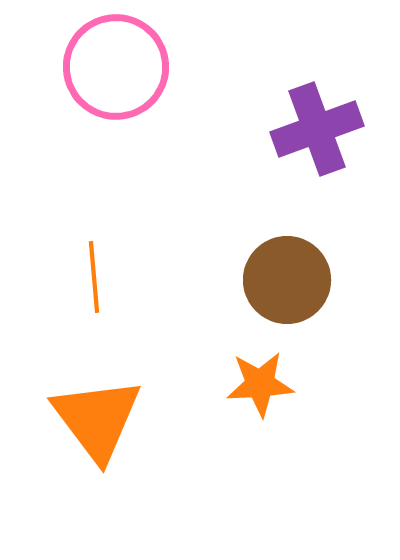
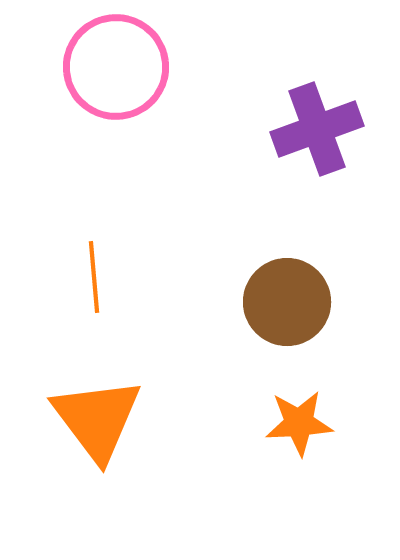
brown circle: moved 22 px down
orange star: moved 39 px right, 39 px down
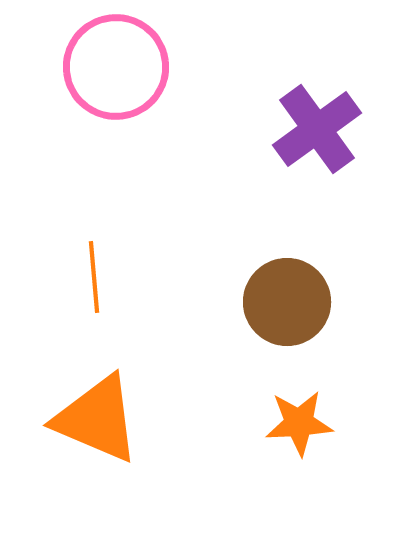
purple cross: rotated 16 degrees counterclockwise
orange triangle: rotated 30 degrees counterclockwise
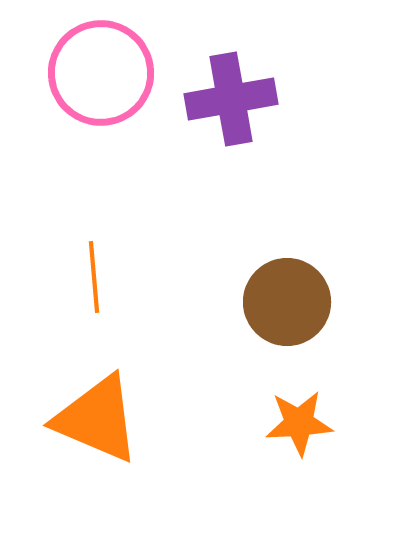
pink circle: moved 15 px left, 6 px down
purple cross: moved 86 px left, 30 px up; rotated 26 degrees clockwise
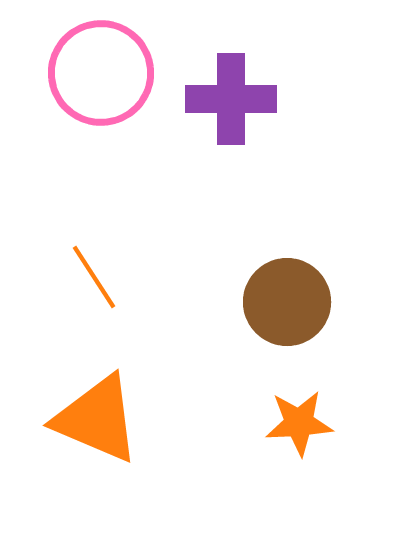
purple cross: rotated 10 degrees clockwise
orange line: rotated 28 degrees counterclockwise
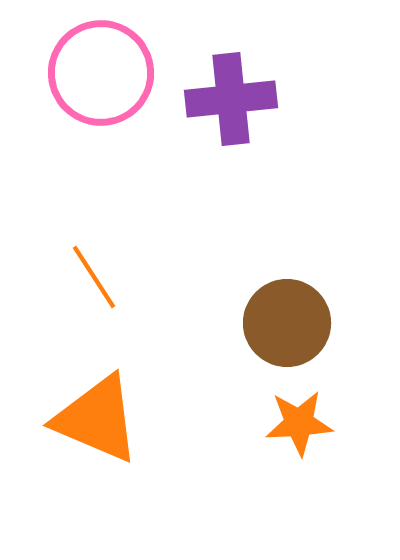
purple cross: rotated 6 degrees counterclockwise
brown circle: moved 21 px down
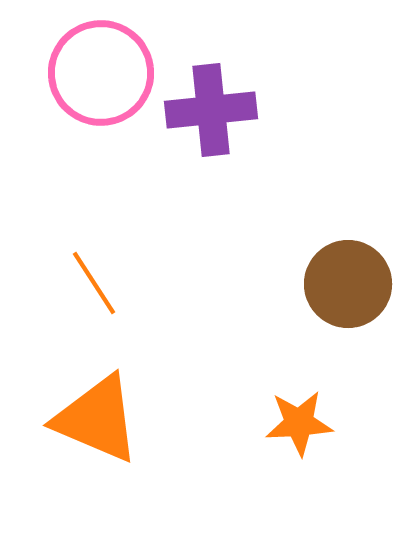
purple cross: moved 20 px left, 11 px down
orange line: moved 6 px down
brown circle: moved 61 px right, 39 px up
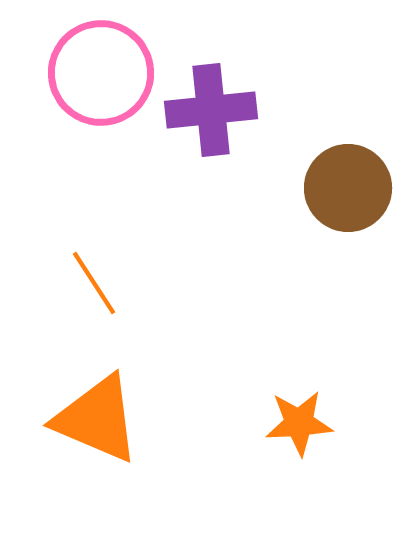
brown circle: moved 96 px up
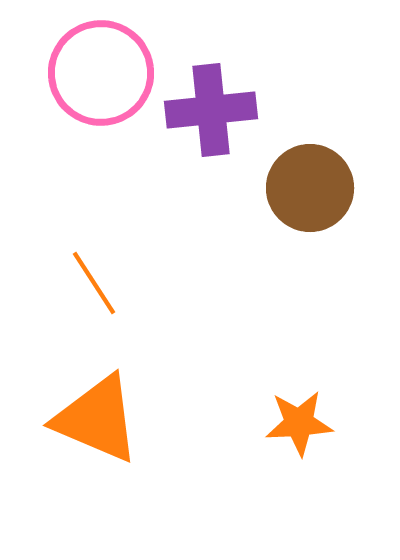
brown circle: moved 38 px left
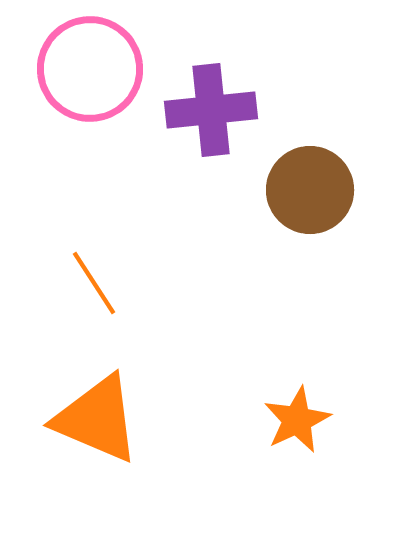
pink circle: moved 11 px left, 4 px up
brown circle: moved 2 px down
orange star: moved 2 px left, 3 px up; rotated 22 degrees counterclockwise
